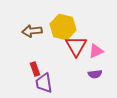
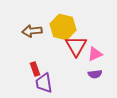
pink triangle: moved 1 px left, 3 px down
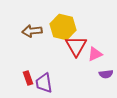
red rectangle: moved 7 px left, 9 px down
purple semicircle: moved 11 px right
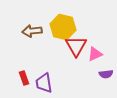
red rectangle: moved 4 px left
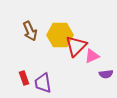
yellow hexagon: moved 3 px left, 8 px down; rotated 15 degrees counterclockwise
brown arrow: moved 2 px left; rotated 108 degrees counterclockwise
red triangle: rotated 15 degrees clockwise
pink triangle: moved 3 px left, 2 px down
purple trapezoid: moved 1 px left
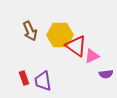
red triangle: rotated 40 degrees counterclockwise
purple trapezoid: moved 2 px up
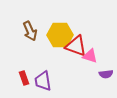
red triangle: rotated 15 degrees counterclockwise
pink triangle: moved 2 px left; rotated 42 degrees clockwise
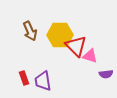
red triangle: rotated 25 degrees clockwise
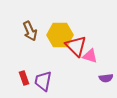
purple semicircle: moved 4 px down
purple trapezoid: rotated 20 degrees clockwise
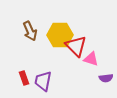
pink triangle: moved 1 px right, 3 px down
